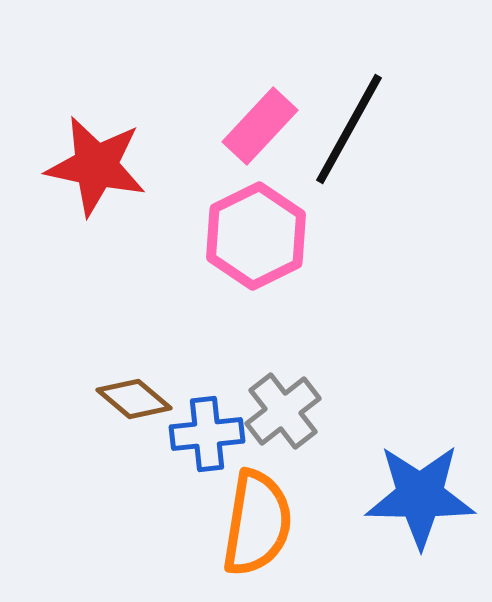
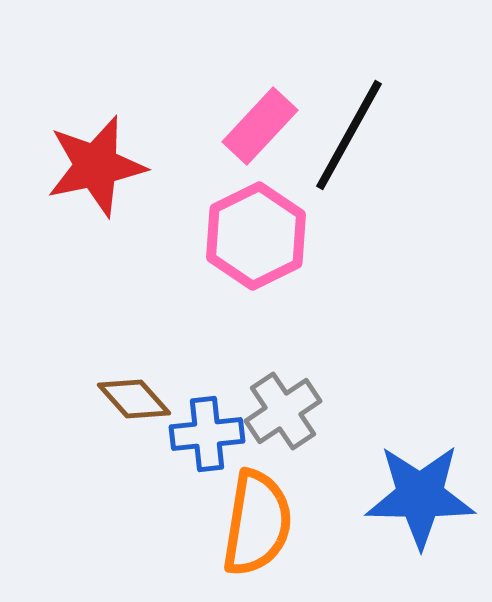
black line: moved 6 px down
red star: rotated 24 degrees counterclockwise
brown diamond: rotated 8 degrees clockwise
gray cross: rotated 4 degrees clockwise
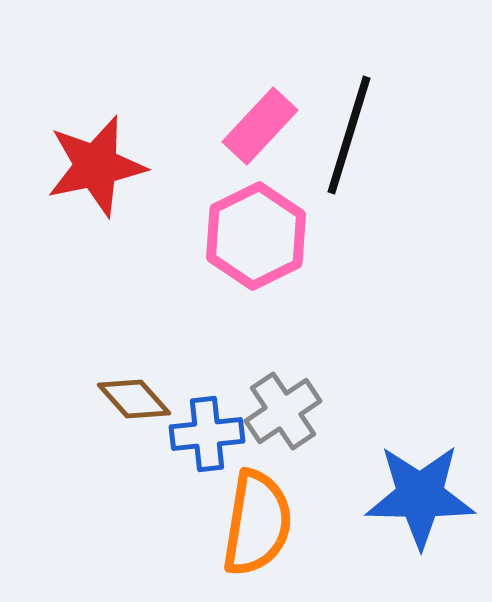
black line: rotated 12 degrees counterclockwise
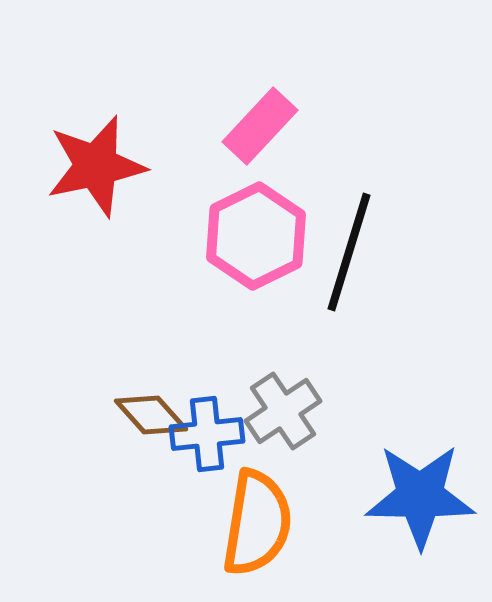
black line: moved 117 px down
brown diamond: moved 17 px right, 16 px down
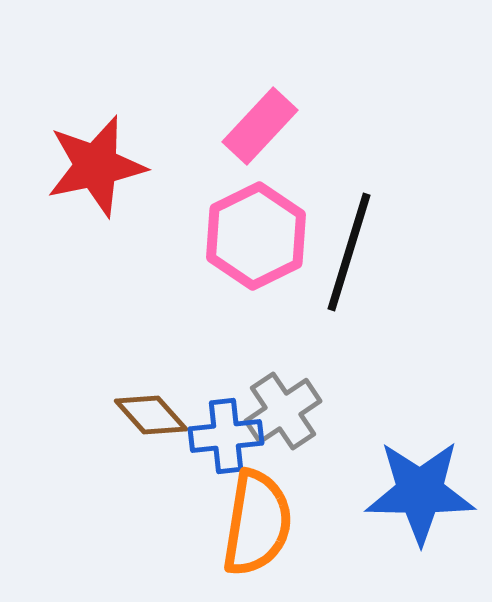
blue cross: moved 19 px right, 2 px down
blue star: moved 4 px up
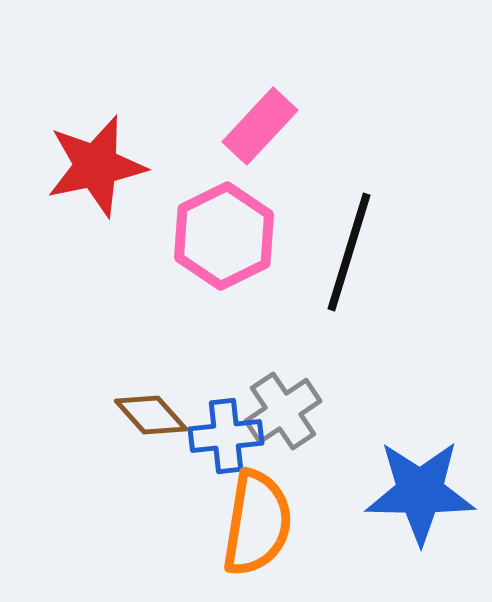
pink hexagon: moved 32 px left
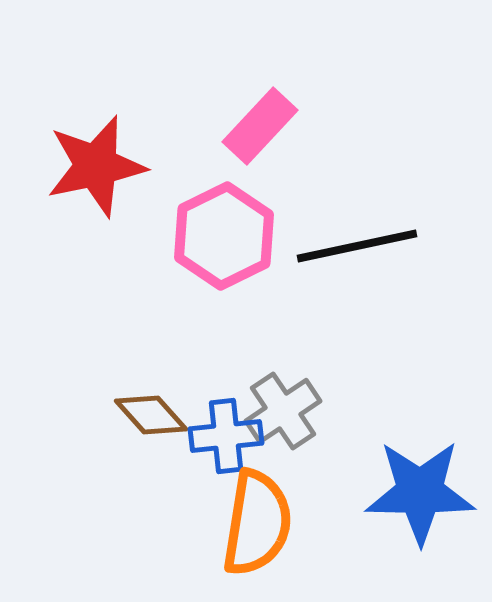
black line: moved 8 px right, 6 px up; rotated 61 degrees clockwise
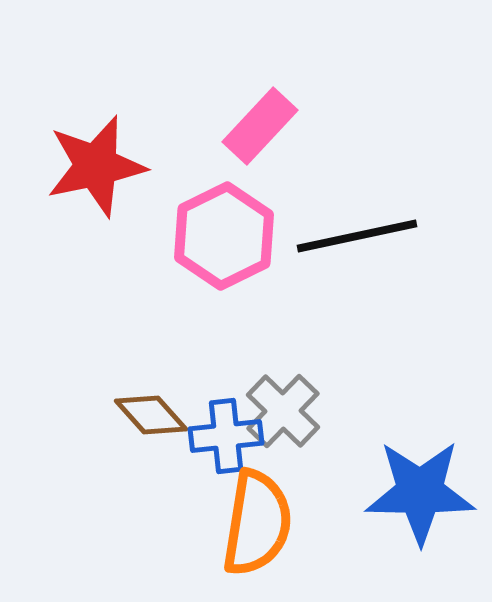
black line: moved 10 px up
gray cross: rotated 12 degrees counterclockwise
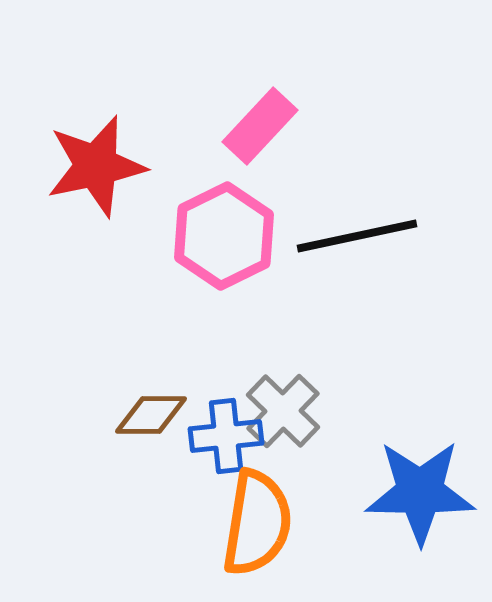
brown diamond: rotated 48 degrees counterclockwise
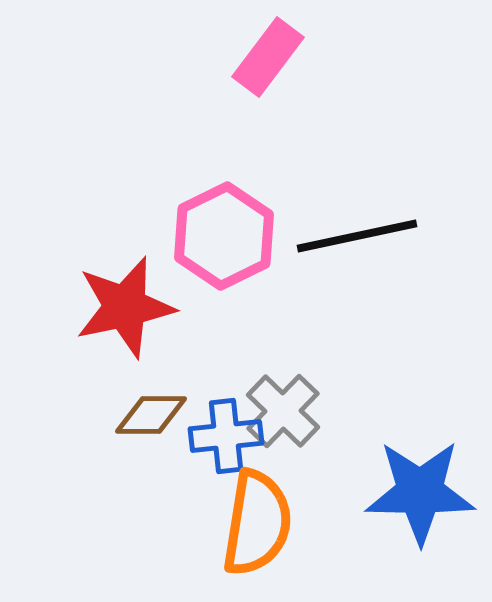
pink rectangle: moved 8 px right, 69 px up; rotated 6 degrees counterclockwise
red star: moved 29 px right, 141 px down
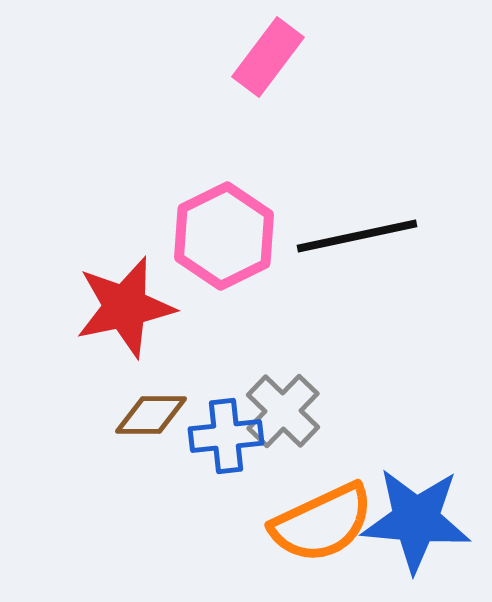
blue star: moved 4 px left, 28 px down; rotated 4 degrees clockwise
orange semicircle: moved 65 px right; rotated 56 degrees clockwise
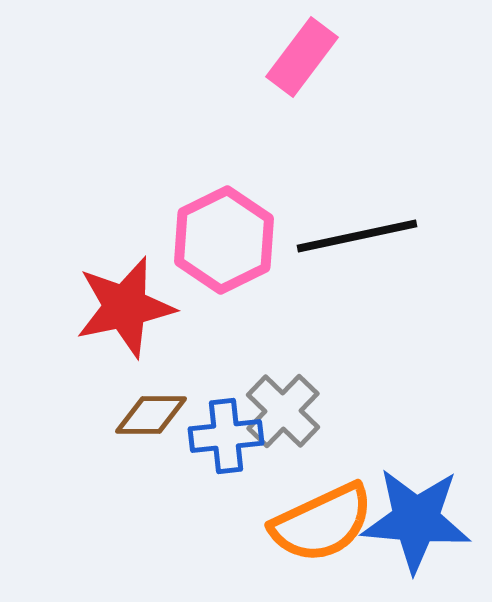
pink rectangle: moved 34 px right
pink hexagon: moved 4 px down
